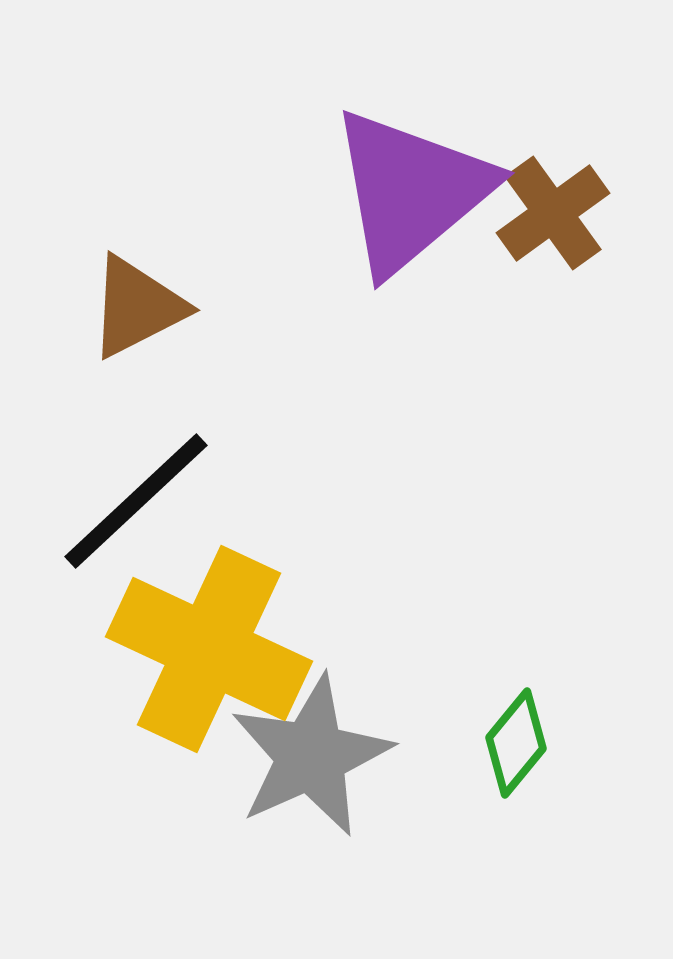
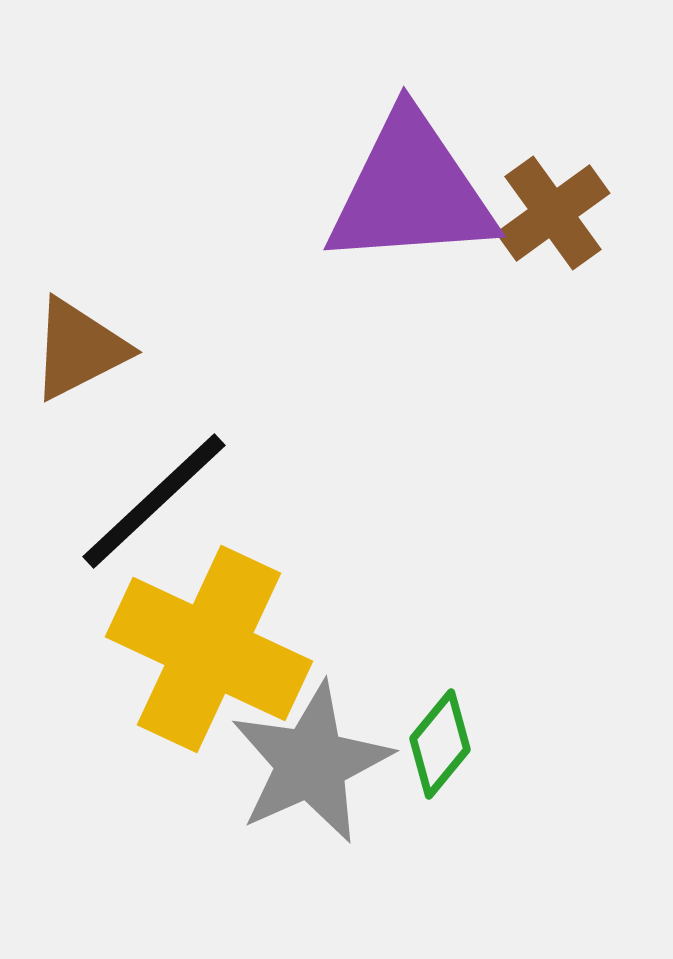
purple triangle: rotated 36 degrees clockwise
brown triangle: moved 58 px left, 42 px down
black line: moved 18 px right
green diamond: moved 76 px left, 1 px down
gray star: moved 7 px down
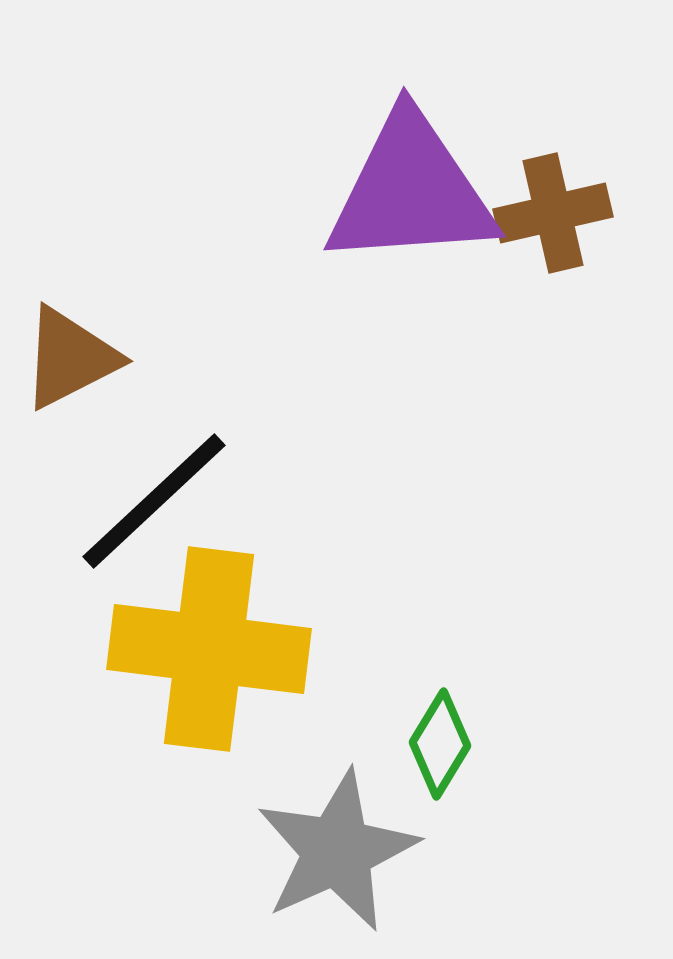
brown cross: rotated 23 degrees clockwise
brown triangle: moved 9 px left, 9 px down
yellow cross: rotated 18 degrees counterclockwise
green diamond: rotated 8 degrees counterclockwise
gray star: moved 26 px right, 88 px down
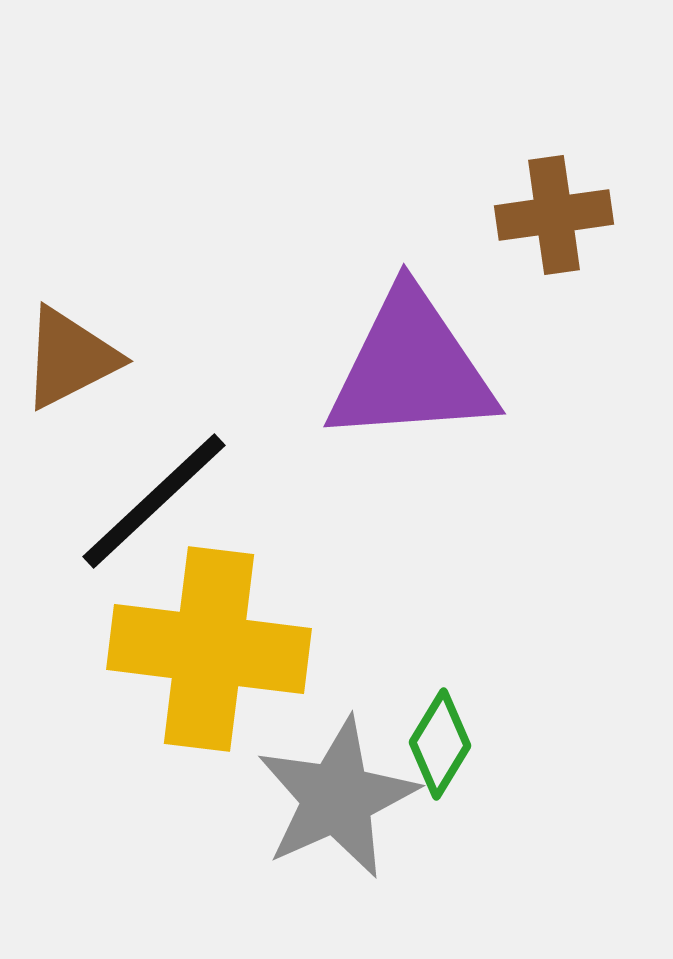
purple triangle: moved 177 px down
brown cross: moved 1 px right, 2 px down; rotated 5 degrees clockwise
gray star: moved 53 px up
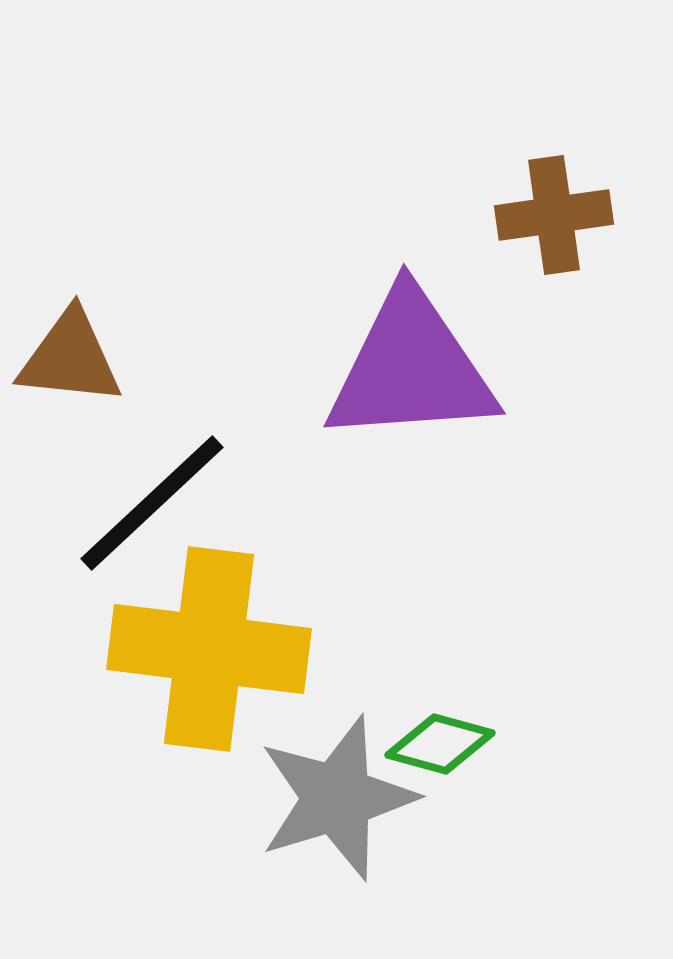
brown triangle: rotated 33 degrees clockwise
black line: moved 2 px left, 2 px down
green diamond: rotated 74 degrees clockwise
gray star: rotated 7 degrees clockwise
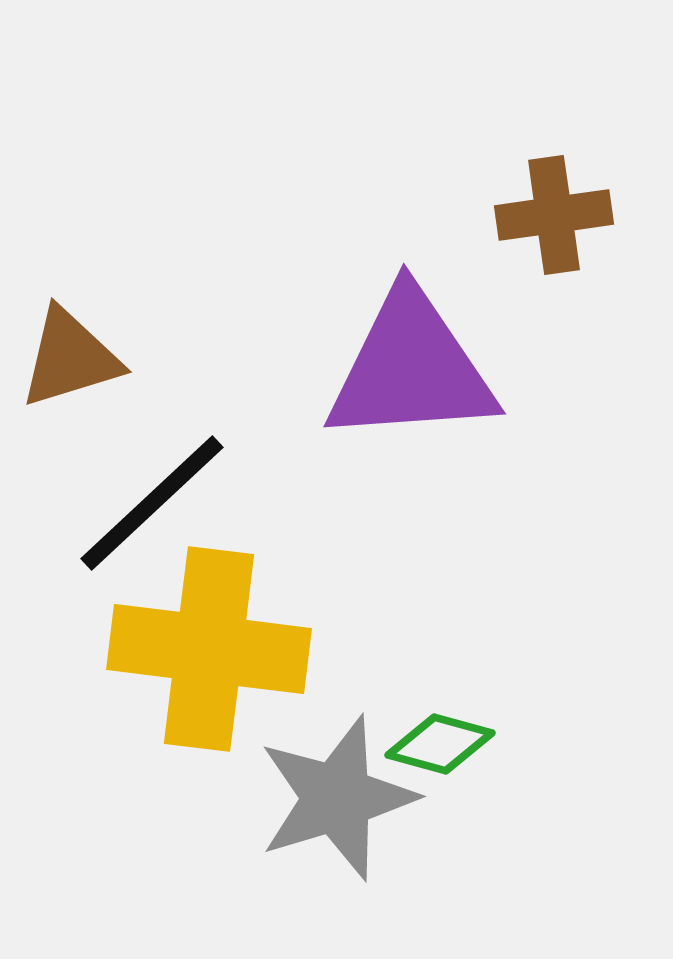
brown triangle: rotated 23 degrees counterclockwise
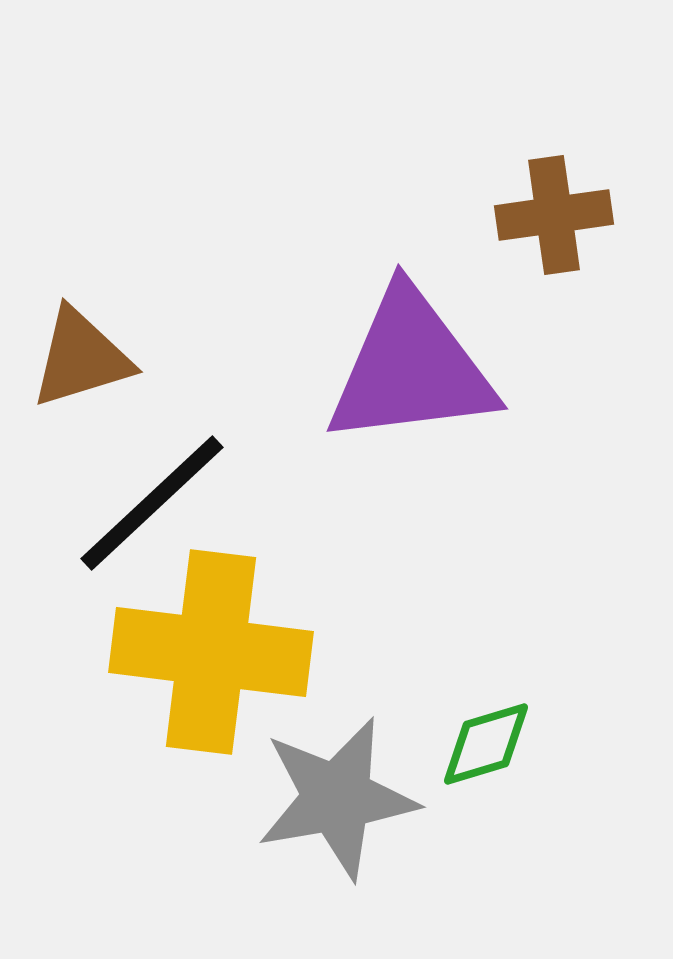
brown triangle: moved 11 px right
purple triangle: rotated 3 degrees counterclockwise
yellow cross: moved 2 px right, 3 px down
green diamond: moved 46 px right; rotated 32 degrees counterclockwise
gray star: rotated 7 degrees clockwise
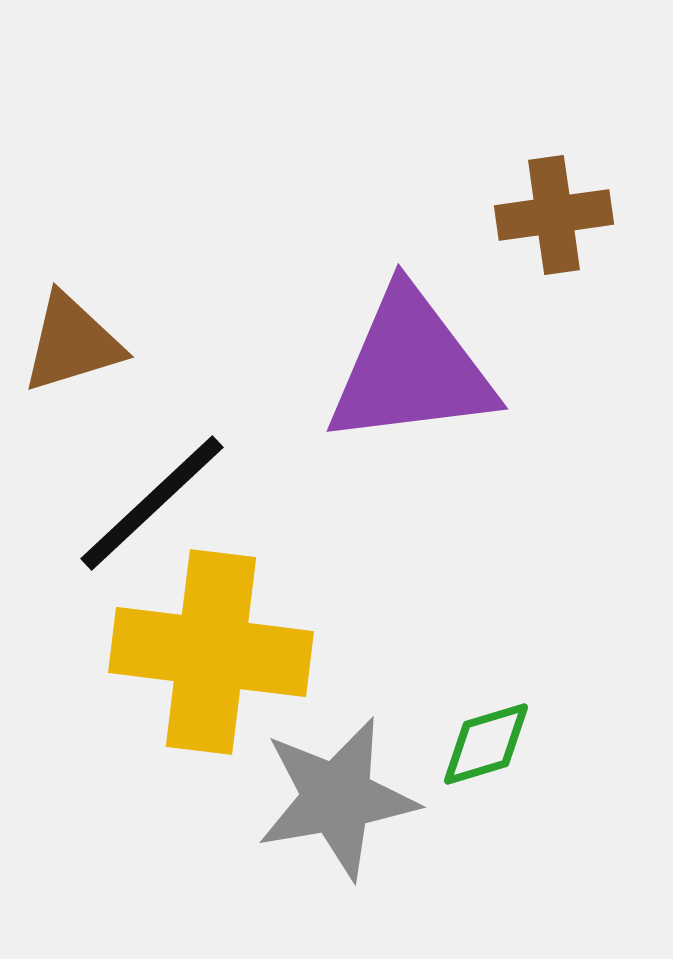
brown triangle: moved 9 px left, 15 px up
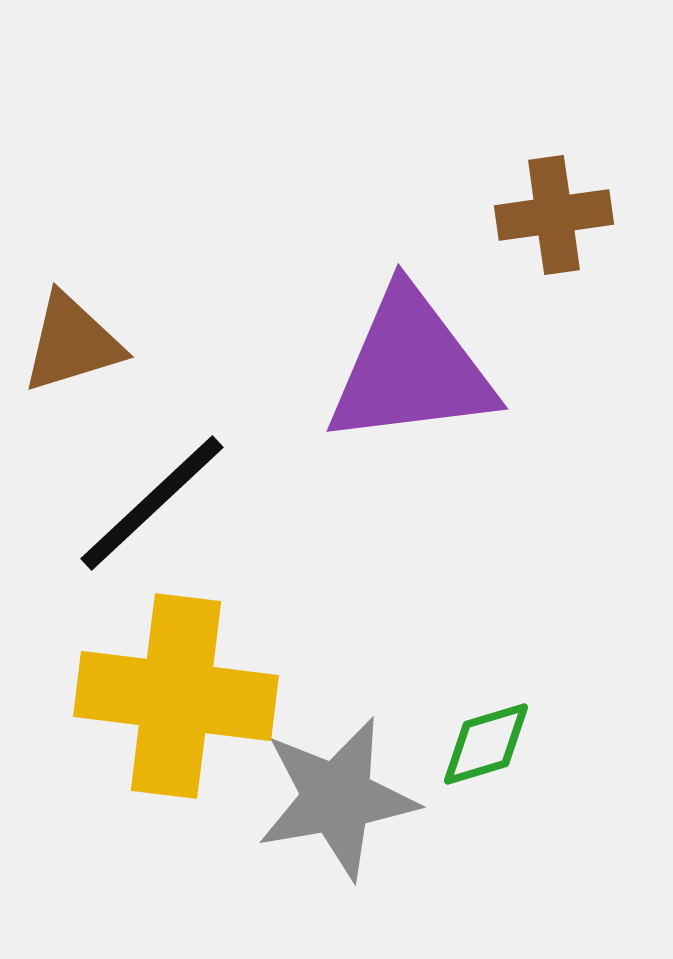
yellow cross: moved 35 px left, 44 px down
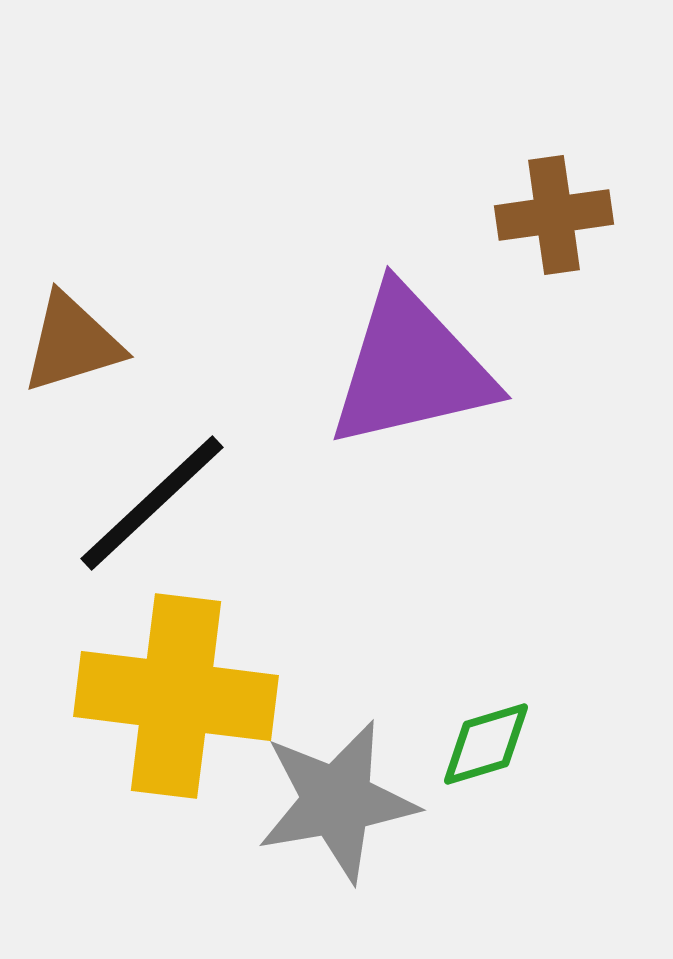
purple triangle: rotated 6 degrees counterclockwise
gray star: moved 3 px down
